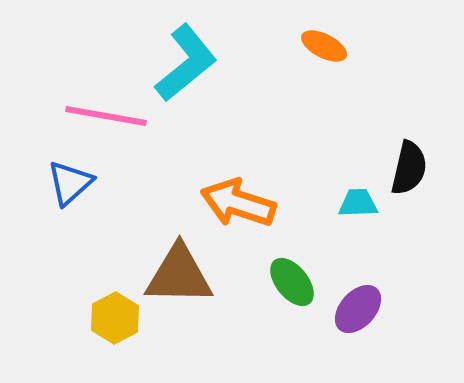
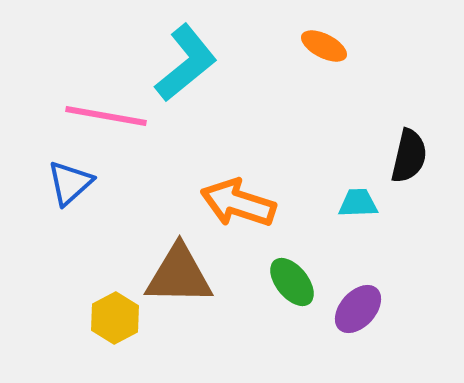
black semicircle: moved 12 px up
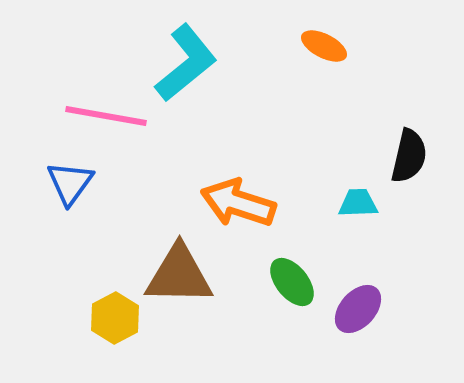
blue triangle: rotated 12 degrees counterclockwise
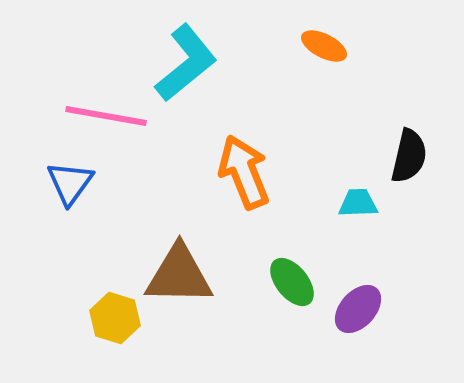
orange arrow: moved 6 px right, 31 px up; rotated 50 degrees clockwise
yellow hexagon: rotated 15 degrees counterclockwise
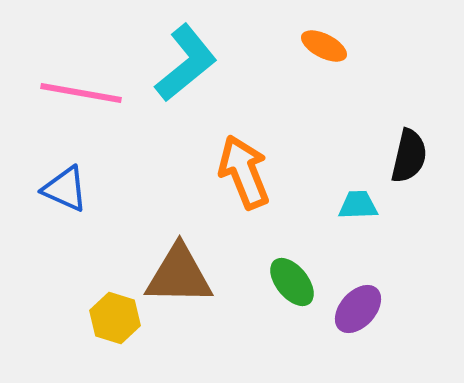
pink line: moved 25 px left, 23 px up
blue triangle: moved 5 px left, 6 px down; rotated 42 degrees counterclockwise
cyan trapezoid: moved 2 px down
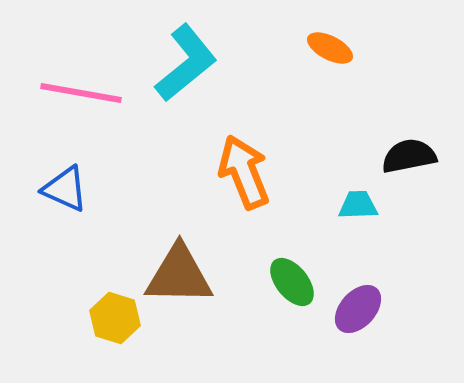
orange ellipse: moved 6 px right, 2 px down
black semicircle: rotated 114 degrees counterclockwise
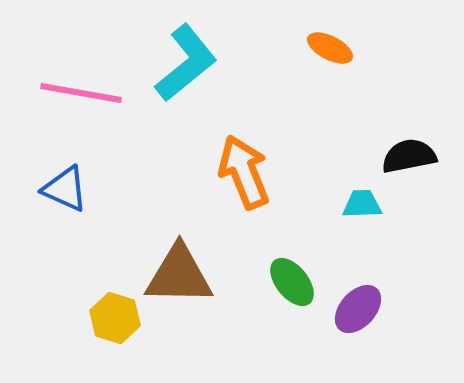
cyan trapezoid: moved 4 px right, 1 px up
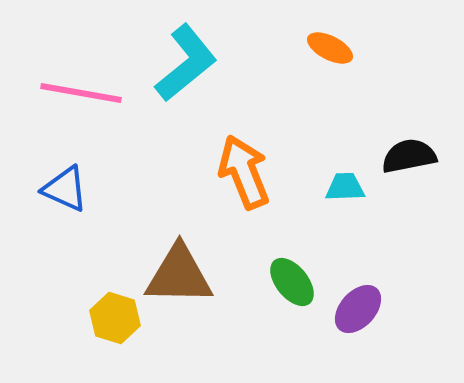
cyan trapezoid: moved 17 px left, 17 px up
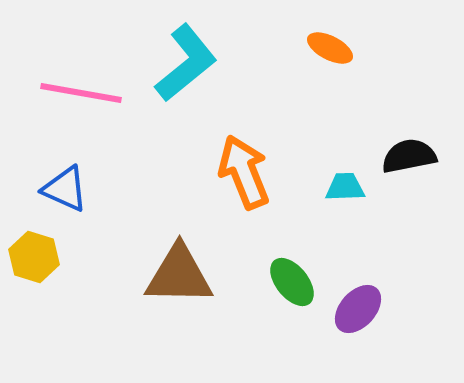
yellow hexagon: moved 81 px left, 61 px up
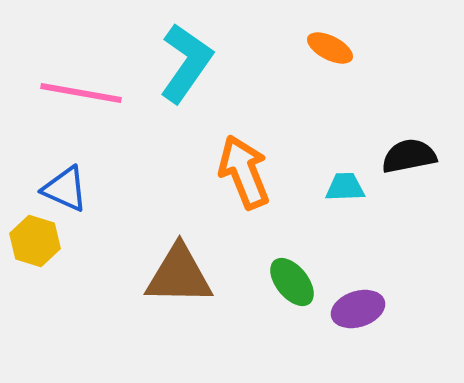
cyan L-shape: rotated 16 degrees counterclockwise
yellow hexagon: moved 1 px right, 16 px up
purple ellipse: rotated 30 degrees clockwise
